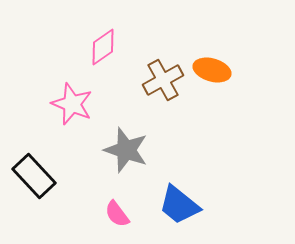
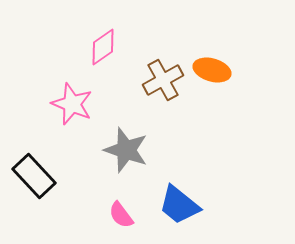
pink semicircle: moved 4 px right, 1 px down
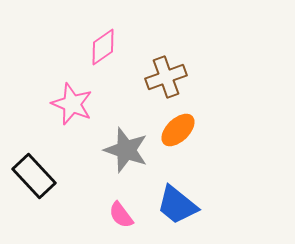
orange ellipse: moved 34 px left, 60 px down; rotated 60 degrees counterclockwise
brown cross: moved 3 px right, 3 px up; rotated 9 degrees clockwise
blue trapezoid: moved 2 px left
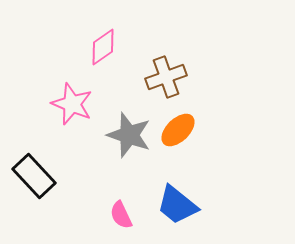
gray star: moved 3 px right, 15 px up
pink semicircle: rotated 12 degrees clockwise
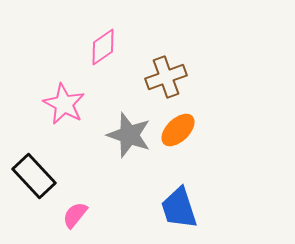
pink star: moved 8 px left; rotated 6 degrees clockwise
blue trapezoid: moved 2 px right, 3 px down; rotated 33 degrees clockwise
pink semicircle: moved 46 px left; rotated 64 degrees clockwise
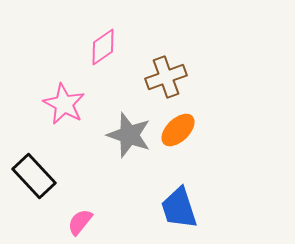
pink semicircle: moved 5 px right, 7 px down
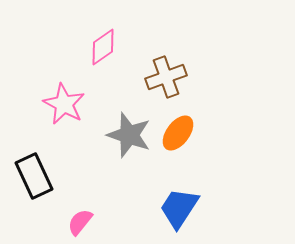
orange ellipse: moved 3 px down; rotated 9 degrees counterclockwise
black rectangle: rotated 18 degrees clockwise
blue trapezoid: rotated 51 degrees clockwise
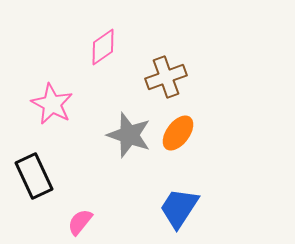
pink star: moved 12 px left
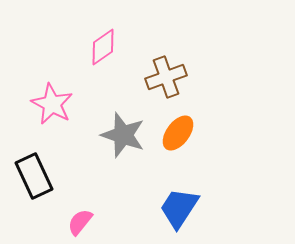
gray star: moved 6 px left
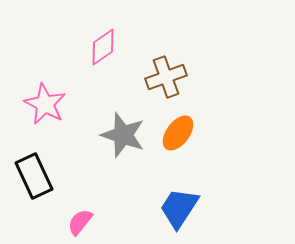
pink star: moved 7 px left
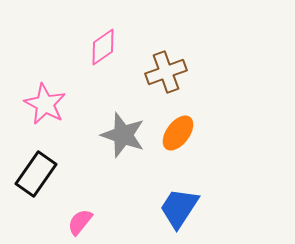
brown cross: moved 5 px up
black rectangle: moved 2 px right, 2 px up; rotated 60 degrees clockwise
